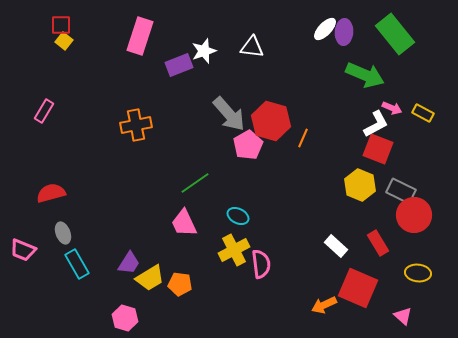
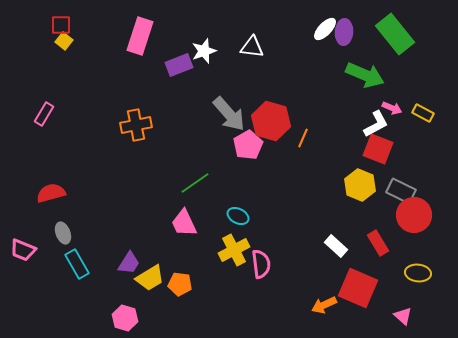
pink rectangle at (44, 111): moved 3 px down
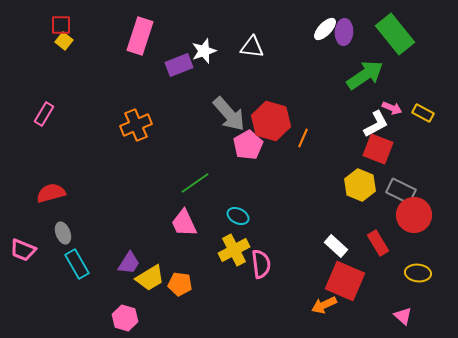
green arrow at (365, 75): rotated 57 degrees counterclockwise
orange cross at (136, 125): rotated 12 degrees counterclockwise
red square at (358, 288): moved 13 px left, 7 px up
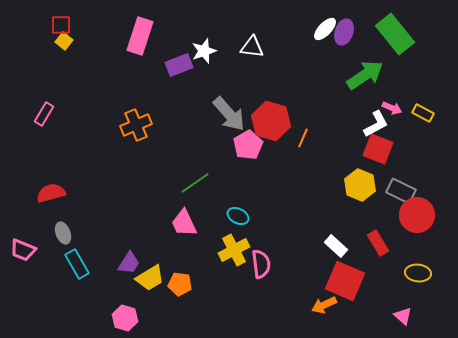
purple ellipse at (344, 32): rotated 15 degrees clockwise
red circle at (414, 215): moved 3 px right
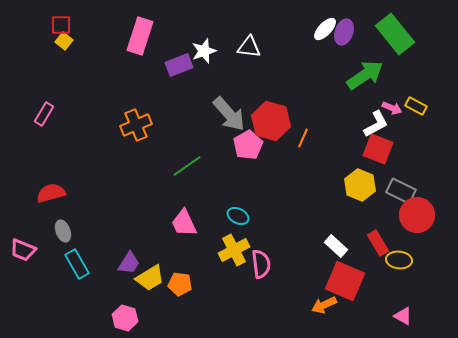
white triangle at (252, 47): moved 3 px left
yellow rectangle at (423, 113): moved 7 px left, 7 px up
green line at (195, 183): moved 8 px left, 17 px up
gray ellipse at (63, 233): moved 2 px up
yellow ellipse at (418, 273): moved 19 px left, 13 px up
pink triangle at (403, 316): rotated 12 degrees counterclockwise
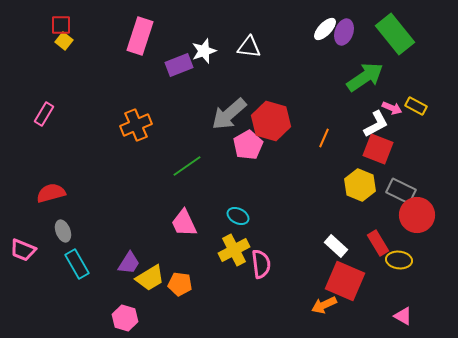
green arrow at (365, 75): moved 2 px down
gray arrow at (229, 114): rotated 90 degrees clockwise
orange line at (303, 138): moved 21 px right
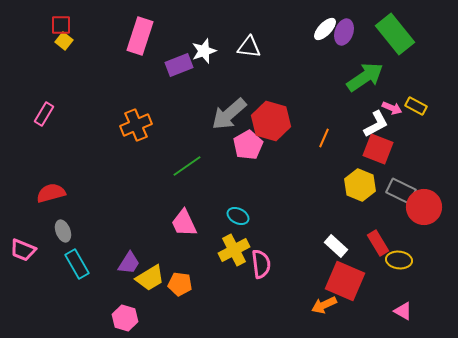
red circle at (417, 215): moved 7 px right, 8 px up
pink triangle at (403, 316): moved 5 px up
